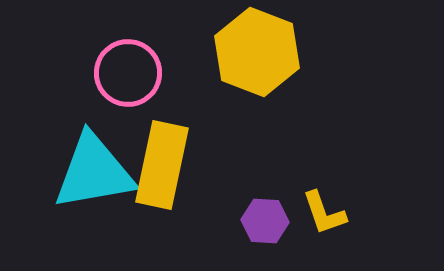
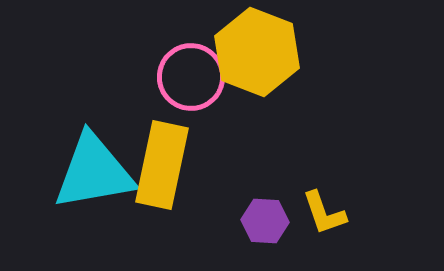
pink circle: moved 63 px right, 4 px down
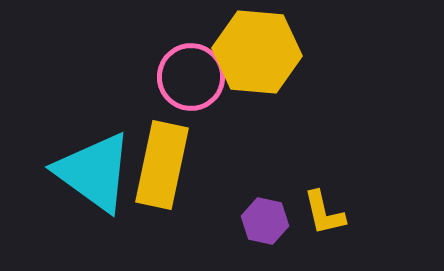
yellow hexagon: rotated 16 degrees counterclockwise
cyan triangle: rotated 46 degrees clockwise
yellow L-shape: rotated 6 degrees clockwise
purple hexagon: rotated 9 degrees clockwise
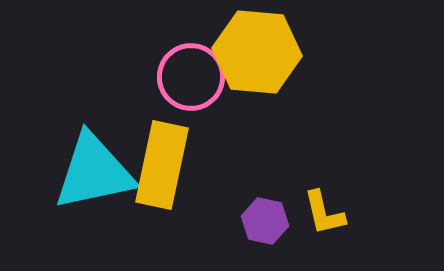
cyan triangle: rotated 48 degrees counterclockwise
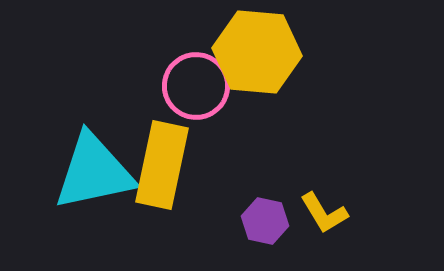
pink circle: moved 5 px right, 9 px down
yellow L-shape: rotated 18 degrees counterclockwise
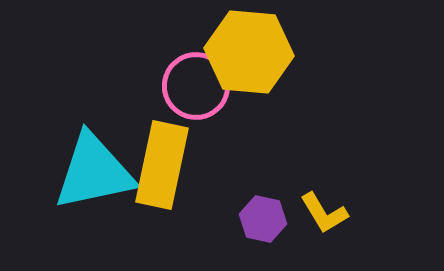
yellow hexagon: moved 8 px left
purple hexagon: moved 2 px left, 2 px up
